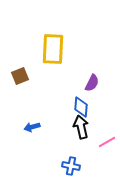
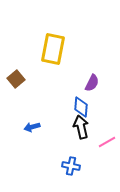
yellow rectangle: rotated 8 degrees clockwise
brown square: moved 4 px left, 3 px down; rotated 18 degrees counterclockwise
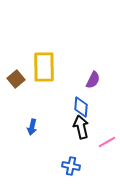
yellow rectangle: moved 9 px left, 18 px down; rotated 12 degrees counterclockwise
purple semicircle: moved 1 px right, 3 px up
blue arrow: rotated 63 degrees counterclockwise
